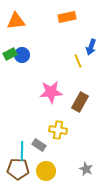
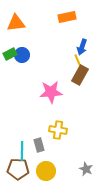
orange triangle: moved 2 px down
blue arrow: moved 9 px left
brown rectangle: moved 27 px up
gray rectangle: rotated 40 degrees clockwise
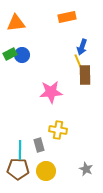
brown rectangle: moved 5 px right; rotated 30 degrees counterclockwise
cyan line: moved 2 px left, 1 px up
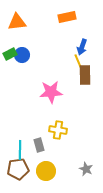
orange triangle: moved 1 px right, 1 px up
brown pentagon: rotated 10 degrees counterclockwise
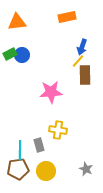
yellow line: rotated 64 degrees clockwise
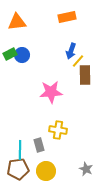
blue arrow: moved 11 px left, 4 px down
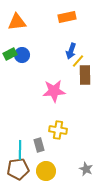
pink star: moved 3 px right, 1 px up
